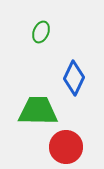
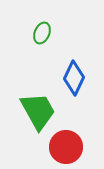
green ellipse: moved 1 px right, 1 px down
green trapezoid: rotated 60 degrees clockwise
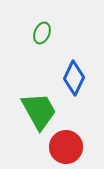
green trapezoid: moved 1 px right
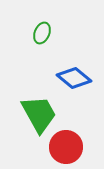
blue diamond: rotated 76 degrees counterclockwise
green trapezoid: moved 3 px down
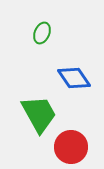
blue diamond: rotated 16 degrees clockwise
red circle: moved 5 px right
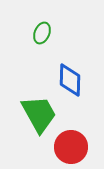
blue diamond: moved 4 px left, 2 px down; rotated 36 degrees clockwise
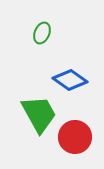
blue diamond: rotated 56 degrees counterclockwise
red circle: moved 4 px right, 10 px up
